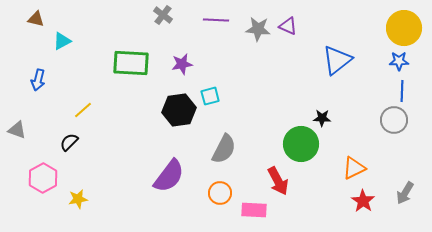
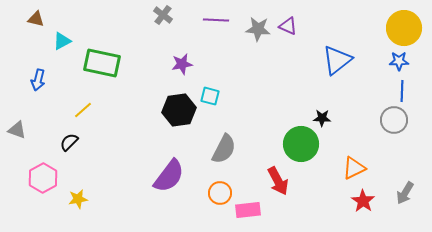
green rectangle: moved 29 px left; rotated 9 degrees clockwise
cyan square: rotated 30 degrees clockwise
pink rectangle: moved 6 px left; rotated 10 degrees counterclockwise
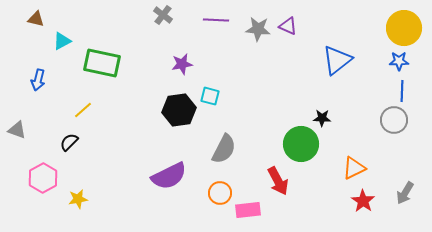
purple semicircle: rotated 27 degrees clockwise
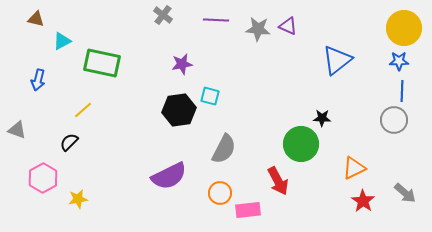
gray arrow: rotated 80 degrees counterclockwise
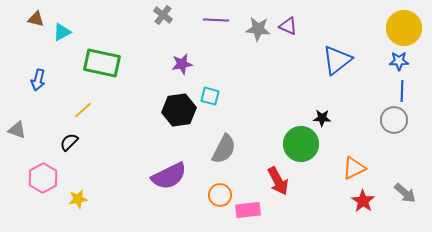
cyan triangle: moved 9 px up
orange circle: moved 2 px down
